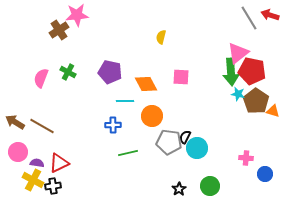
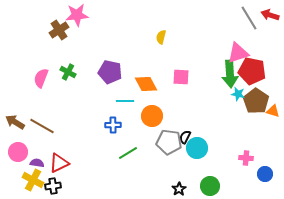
pink triangle: rotated 20 degrees clockwise
green arrow: moved 1 px left, 2 px down
green line: rotated 18 degrees counterclockwise
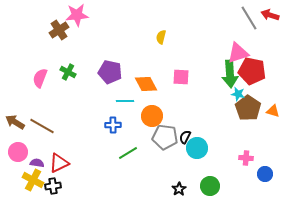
pink semicircle: moved 1 px left
brown pentagon: moved 8 px left, 7 px down
gray pentagon: moved 4 px left, 5 px up
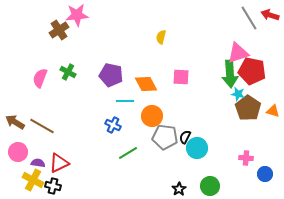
purple pentagon: moved 1 px right, 3 px down
blue cross: rotated 28 degrees clockwise
purple semicircle: moved 1 px right
black cross: rotated 21 degrees clockwise
